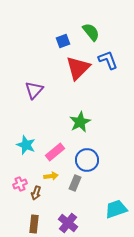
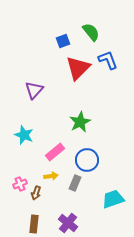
cyan star: moved 2 px left, 10 px up
cyan trapezoid: moved 3 px left, 10 px up
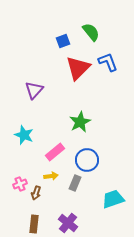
blue L-shape: moved 2 px down
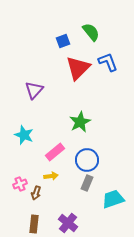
gray rectangle: moved 12 px right
